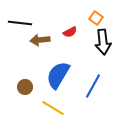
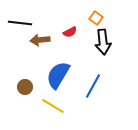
yellow line: moved 2 px up
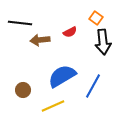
blue semicircle: moved 4 px right, 1 px down; rotated 28 degrees clockwise
brown circle: moved 2 px left, 3 px down
yellow line: rotated 55 degrees counterclockwise
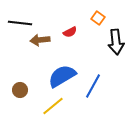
orange square: moved 2 px right
black arrow: moved 13 px right
brown circle: moved 3 px left
yellow line: rotated 15 degrees counterclockwise
